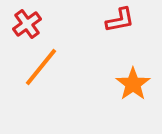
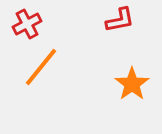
red cross: rotated 8 degrees clockwise
orange star: moved 1 px left
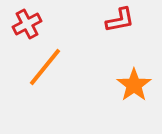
orange line: moved 4 px right
orange star: moved 2 px right, 1 px down
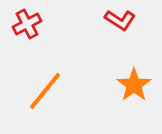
red L-shape: rotated 44 degrees clockwise
orange line: moved 24 px down
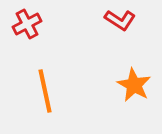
orange star: rotated 8 degrees counterclockwise
orange line: rotated 51 degrees counterclockwise
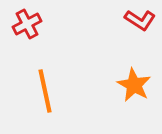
red L-shape: moved 20 px right
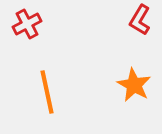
red L-shape: rotated 88 degrees clockwise
orange line: moved 2 px right, 1 px down
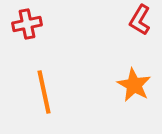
red cross: rotated 16 degrees clockwise
orange line: moved 3 px left
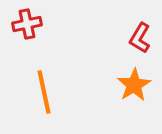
red L-shape: moved 18 px down
orange star: rotated 12 degrees clockwise
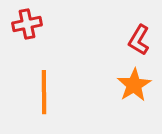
red L-shape: moved 1 px left, 2 px down
orange line: rotated 12 degrees clockwise
